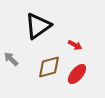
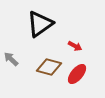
black triangle: moved 2 px right, 2 px up
red arrow: moved 1 px down
brown diamond: rotated 30 degrees clockwise
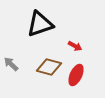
black triangle: rotated 16 degrees clockwise
gray arrow: moved 5 px down
red ellipse: moved 1 px left, 1 px down; rotated 15 degrees counterclockwise
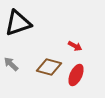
black triangle: moved 22 px left, 1 px up
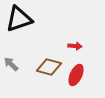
black triangle: moved 1 px right, 4 px up
red arrow: rotated 24 degrees counterclockwise
